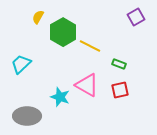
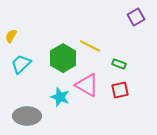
yellow semicircle: moved 27 px left, 19 px down
green hexagon: moved 26 px down
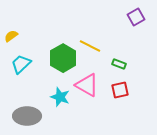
yellow semicircle: rotated 24 degrees clockwise
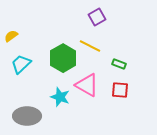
purple square: moved 39 px left
red square: rotated 18 degrees clockwise
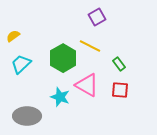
yellow semicircle: moved 2 px right
green rectangle: rotated 32 degrees clockwise
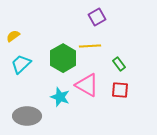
yellow line: rotated 30 degrees counterclockwise
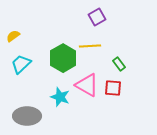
red square: moved 7 px left, 2 px up
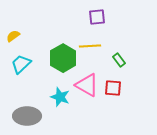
purple square: rotated 24 degrees clockwise
green rectangle: moved 4 px up
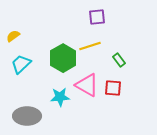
yellow line: rotated 15 degrees counterclockwise
cyan star: rotated 24 degrees counterclockwise
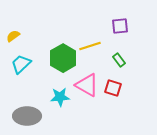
purple square: moved 23 px right, 9 px down
red square: rotated 12 degrees clockwise
